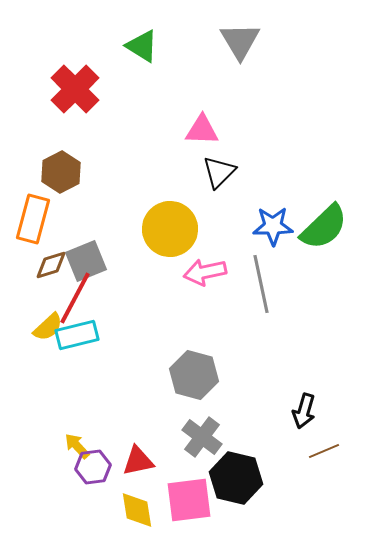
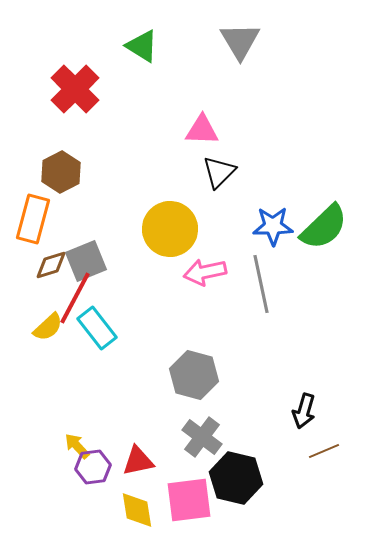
cyan rectangle: moved 20 px right, 7 px up; rotated 66 degrees clockwise
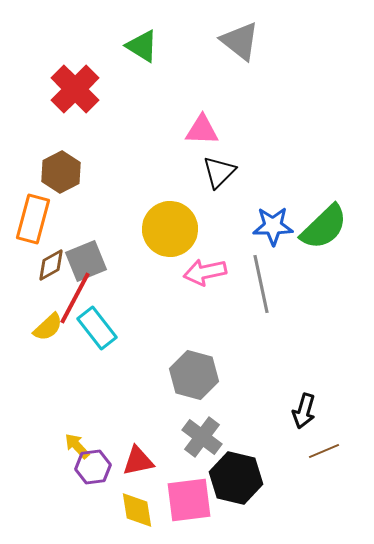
gray triangle: rotated 21 degrees counterclockwise
brown diamond: rotated 12 degrees counterclockwise
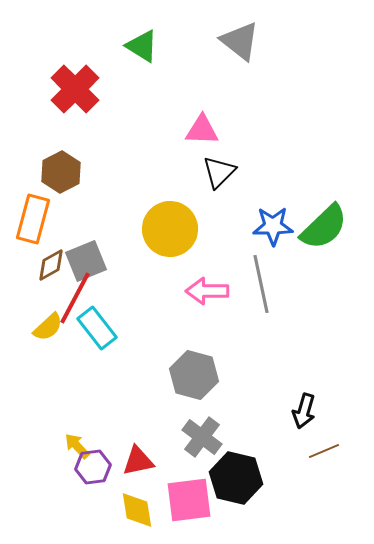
pink arrow: moved 2 px right, 19 px down; rotated 12 degrees clockwise
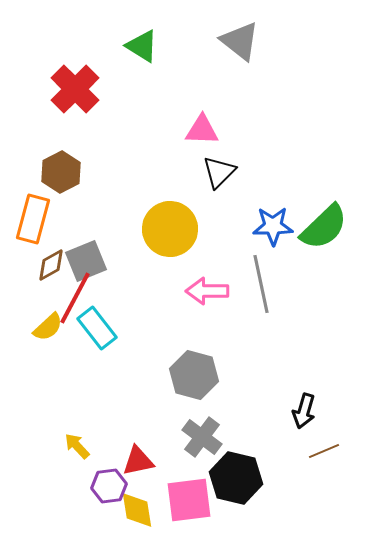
purple hexagon: moved 16 px right, 19 px down
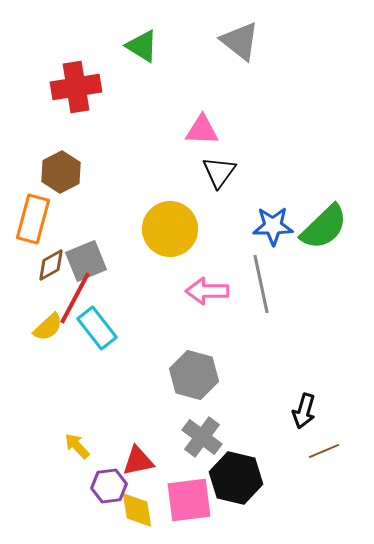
red cross: moved 1 px right, 2 px up; rotated 36 degrees clockwise
black triangle: rotated 9 degrees counterclockwise
